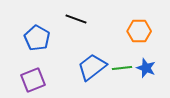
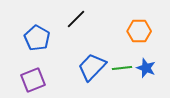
black line: rotated 65 degrees counterclockwise
blue trapezoid: rotated 8 degrees counterclockwise
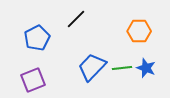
blue pentagon: rotated 15 degrees clockwise
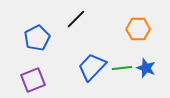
orange hexagon: moved 1 px left, 2 px up
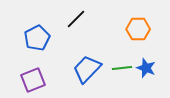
blue trapezoid: moved 5 px left, 2 px down
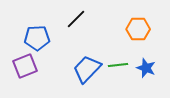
blue pentagon: rotated 25 degrees clockwise
green line: moved 4 px left, 3 px up
purple square: moved 8 px left, 14 px up
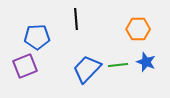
black line: rotated 50 degrees counterclockwise
blue pentagon: moved 1 px up
blue star: moved 6 px up
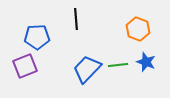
orange hexagon: rotated 20 degrees clockwise
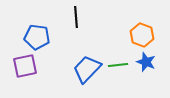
black line: moved 2 px up
orange hexagon: moved 4 px right, 6 px down
blue pentagon: rotated 10 degrees clockwise
purple square: rotated 10 degrees clockwise
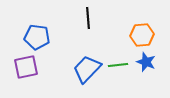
black line: moved 12 px right, 1 px down
orange hexagon: rotated 25 degrees counterclockwise
purple square: moved 1 px right, 1 px down
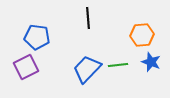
blue star: moved 5 px right
purple square: rotated 15 degrees counterclockwise
